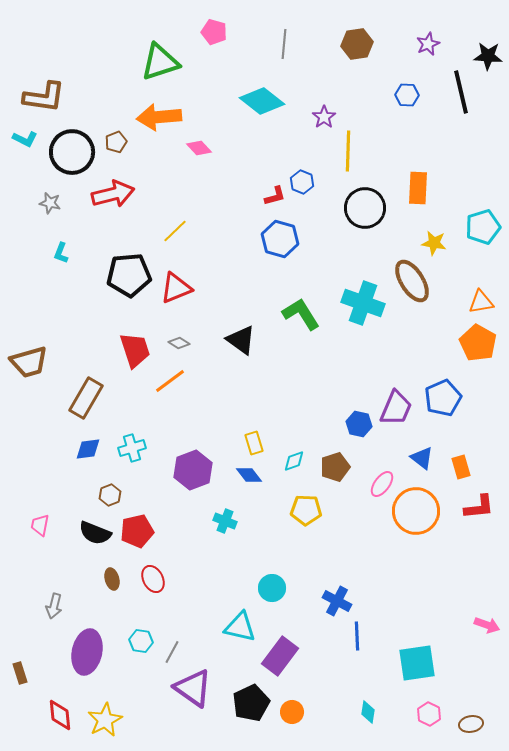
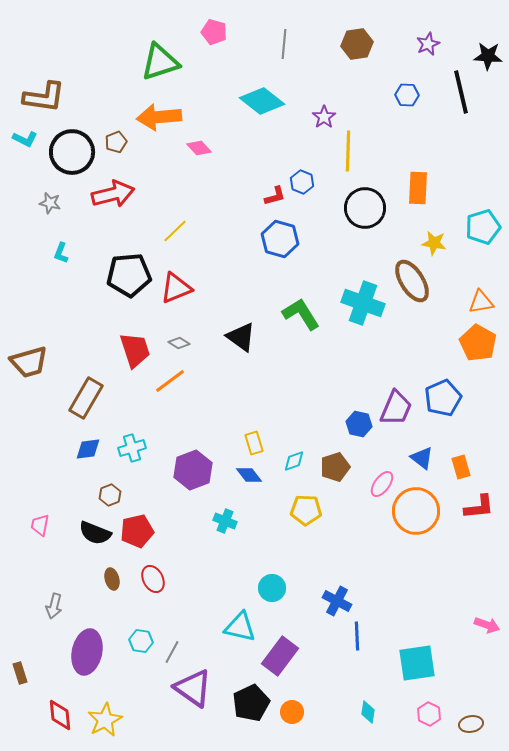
black triangle at (241, 340): moved 3 px up
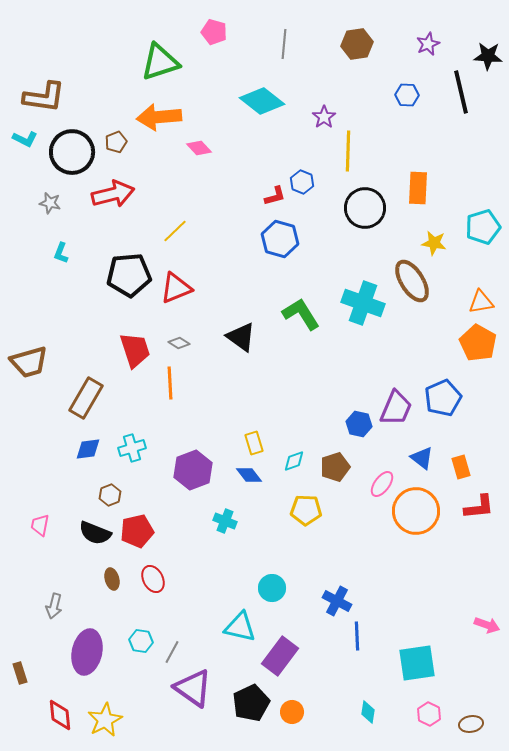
orange line at (170, 381): moved 2 px down; rotated 56 degrees counterclockwise
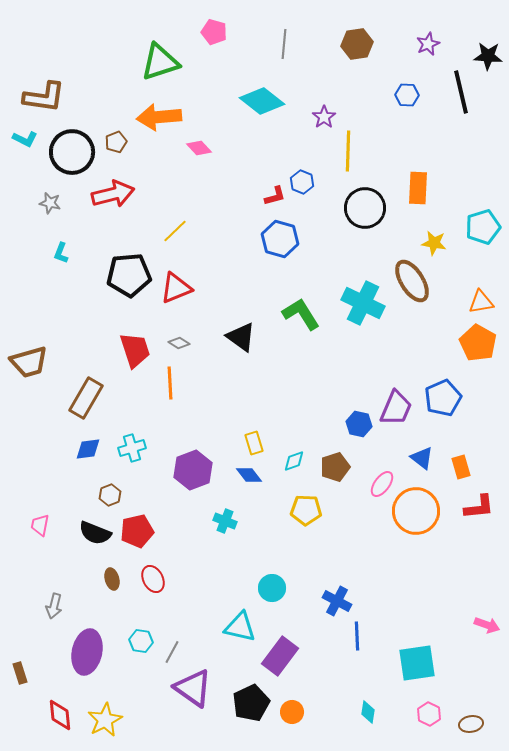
cyan cross at (363, 303): rotated 6 degrees clockwise
